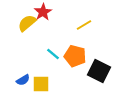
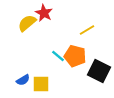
red star: moved 1 px right, 1 px down; rotated 12 degrees counterclockwise
yellow line: moved 3 px right, 5 px down
cyan line: moved 5 px right, 2 px down
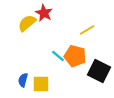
blue semicircle: rotated 136 degrees clockwise
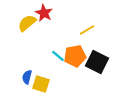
orange pentagon: rotated 25 degrees counterclockwise
black square: moved 2 px left, 9 px up
blue semicircle: moved 4 px right, 3 px up
yellow square: rotated 18 degrees clockwise
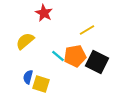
yellow semicircle: moved 2 px left, 18 px down
blue semicircle: moved 1 px right
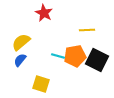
yellow line: rotated 28 degrees clockwise
yellow semicircle: moved 4 px left, 1 px down
cyan line: rotated 24 degrees counterclockwise
black square: moved 2 px up
blue semicircle: moved 8 px left, 17 px up; rotated 24 degrees clockwise
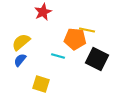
red star: moved 1 px left, 1 px up; rotated 18 degrees clockwise
yellow line: rotated 14 degrees clockwise
orange pentagon: moved 17 px up; rotated 15 degrees clockwise
black square: moved 1 px up
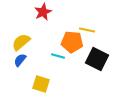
orange pentagon: moved 3 px left, 3 px down
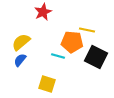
black square: moved 1 px left, 2 px up
yellow square: moved 6 px right
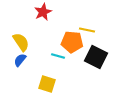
yellow semicircle: rotated 96 degrees clockwise
